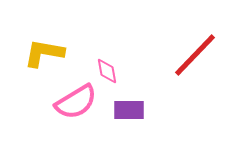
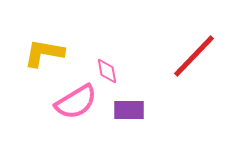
red line: moved 1 px left, 1 px down
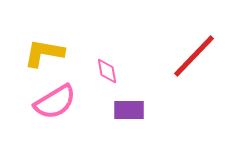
pink semicircle: moved 21 px left
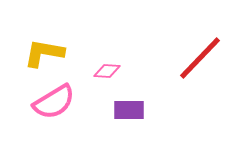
red line: moved 6 px right, 2 px down
pink diamond: rotated 76 degrees counterclockwise
pink semicircle: moved 1 px left
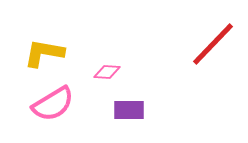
red line: moved 13 px right, 14 px up
pink diamond: moved 1 px down
pink semicircle: moved 1 px left, 2 px down
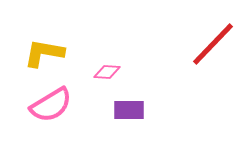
pink semicircle: moved 2 px left, 1 px down
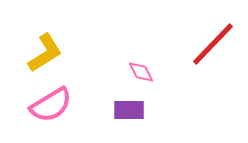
yellow L-shape: moved 1 px right; rotated 138 degrees clockwise
pink diamond: moved 34 px right; rotated 60 degrees clockwise
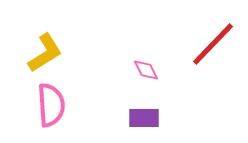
pink diamond: moved 5 px right, 2 px up
pink semicircle: rotated 63 degrees counterclockwise
purple rectangle: moved 15 px right, 8 px down
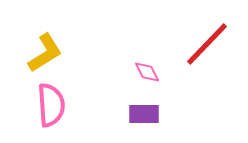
red line: moved 6 px left
pink diamond: moved 1 px right, 2 px down
purple rectangle: moved 4 px up
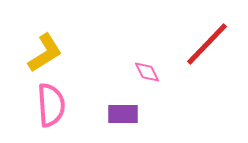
purple rectangle: moved 21 px left
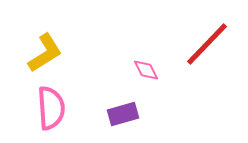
pink diamond: moved 1 px left, 2 px up
pink semicircle: moved 3 px down
purple rectangle: rotated 16 degrees counterclockwise
